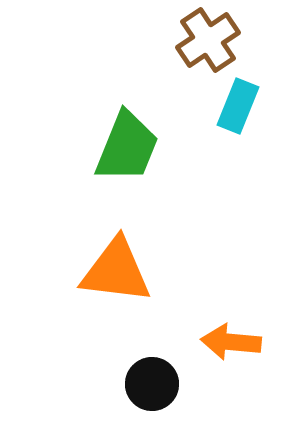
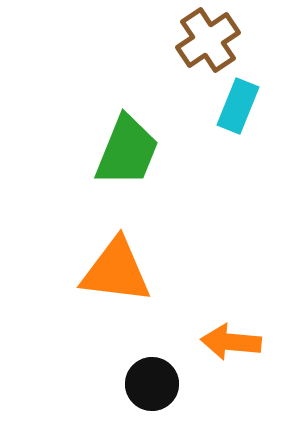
green trapezoid: moved 4 px down
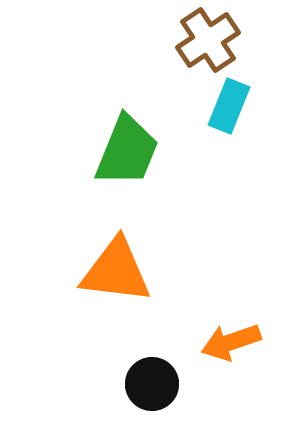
cyan rectangle: moved 9 px left
orange arrow: rotated 24 degrees counterclockwise
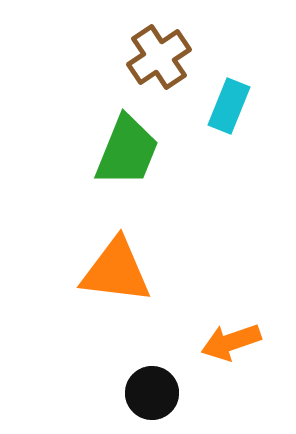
brown cross: moved 49 px left, 17 px down
black circle: moved 9 px down
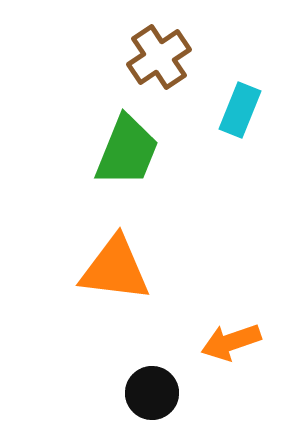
cyan rectangle: moved 11 px right, 4 px down
orange triangle: moved 1 px left, 2 px up
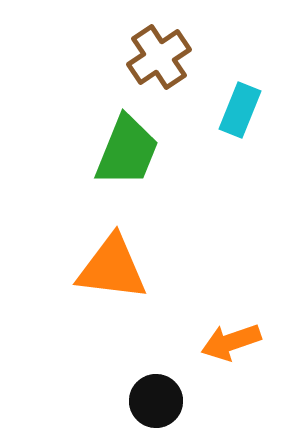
orange triangle: moved 3 px left, 1 px up
black circle: moved 4 px right, 8 px down
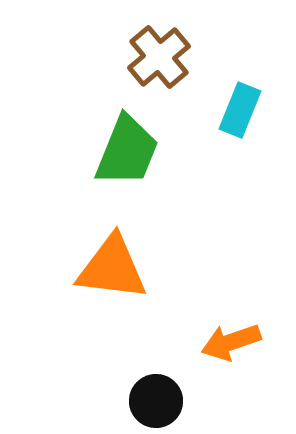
brown cross: rotated 6 degrees counterclockwise
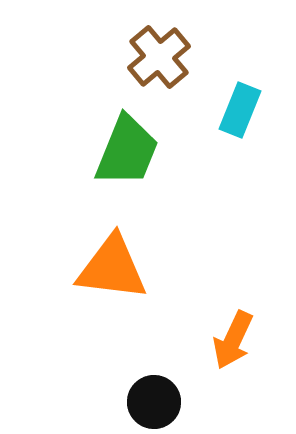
orange arrow: moved 2 px right, 2 px up; rotated 46 degrees counterclockwise
black circle: moved 2 px left, 1 px down
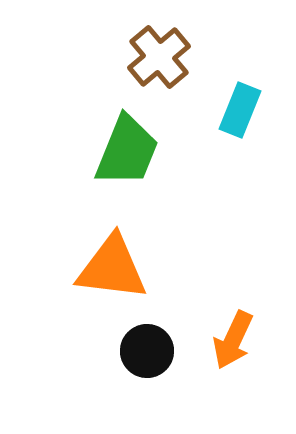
black circle: moved 7 px left, 51 px up
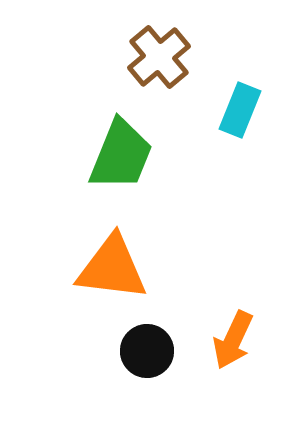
green trapezoid: moved 6 px left, 4 px down
